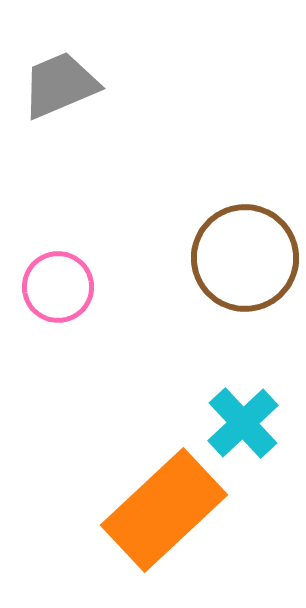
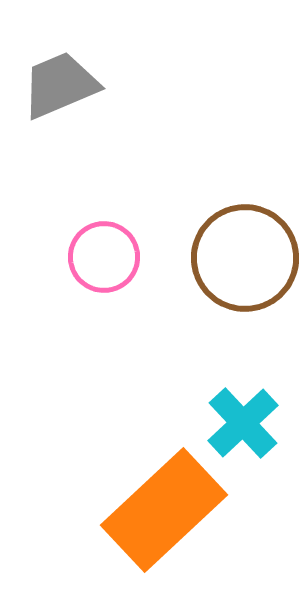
pink circle: moved 46 px right, 30 px up
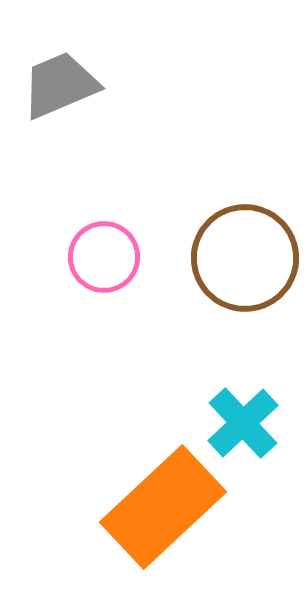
orange rectangle: moved 1 px left, 3 px up
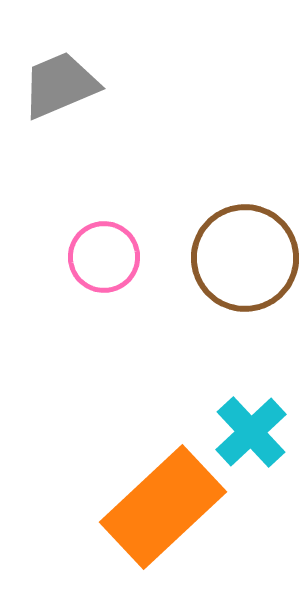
cyan cross: moved 8 px right, 9 px down
